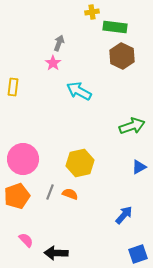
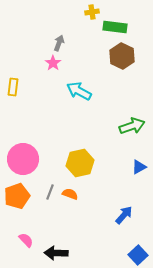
blue square: moved 1 px down; rotated 24 degrees counterclockwise
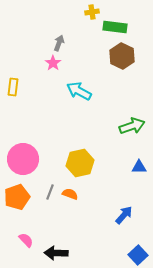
blue triangle: rotated 28 degrees clockwise
orange pentagon: moved 1 px down
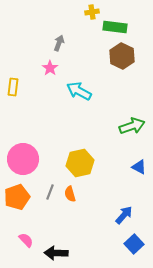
pink star: moved 3 px left, 5 px down
blue triangle: rotated 28 degrees clockwise
orange semicircle: rotated 126 degrees counterclockwise
blue square: moved 4 px left, 11 px up
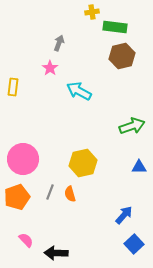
brown hexagon: rotated 20 degrees clockwise
yellow hexagon: moved 3 px right
blue triangle: rotated 28 degrees counterclockwise
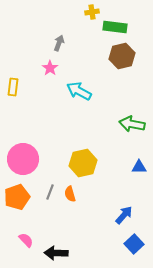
green arrow: moved 2 px up; rotated 150 degrees counterclockwise
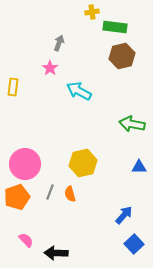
pink circle: moved 2 px right, 5 px down
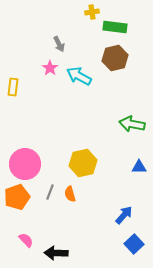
gray arrow: moved 1 px down; rotated 133 degrees clockwise
brown hexagon: moved 7 px left, 2 px down
cyan arrow: moved 15 px up
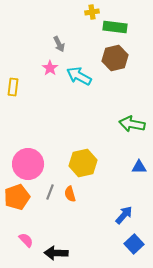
pink circle: moved 3 px right
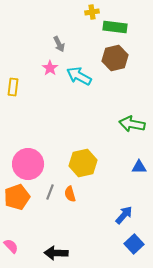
pink semicircle: moved 15 px left, 6 px down
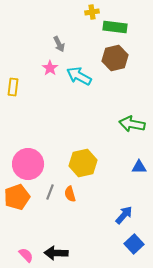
pink semicircle: moved 15 px right, 9 px down
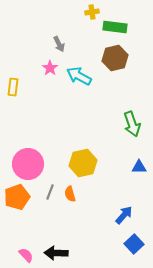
green arrow: rotated 120 degrees counterclockwise
